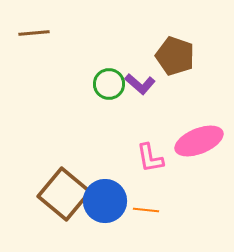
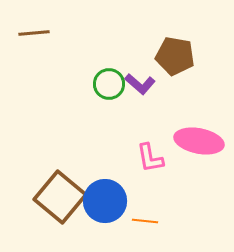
brown pentagon: rotated 9 degrees counterclockwise
pink ellipse: rotated 33 degrees clockwise
brown square: moved 4 px left, 3 px down
orange line: moved 1 px left, 11 px down
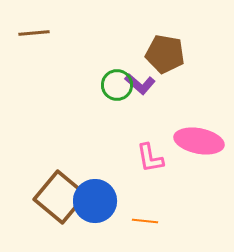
brown pentagon: moved 10 px left, 2 px up
green circle: moved 8 px right, 1 px down
blue circle: moved 10 px left
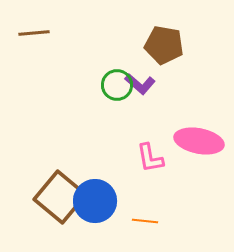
brown pentagon: moved 1 px left, 9 px up
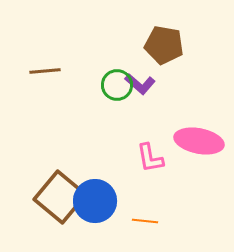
brown line: moved 11 px right, 38 px down
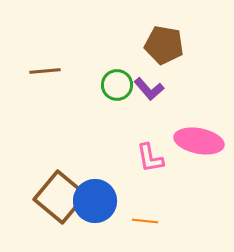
purple L-shape: moved 9 px right, 5 px down; rotated 8 degrees clockwise
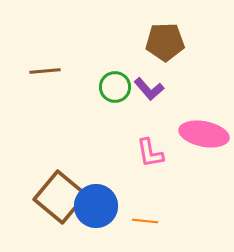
brown pentagon: moved 1 px right, 3 px up; rotated 12 degrees counterclockwise
green circle: moved 2 px left, 2 px down
pink ellipse: moved 5 px right, 7 px up
pink L-shape: moved 5 px up
blue circle: moved 1 px right, 5 px down
